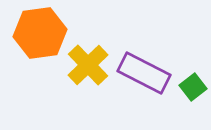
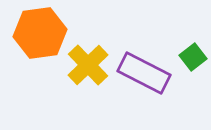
green square: moved 30 px up
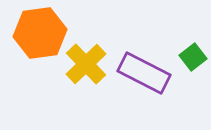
yellow cross: moved 2 px left, 1 px up
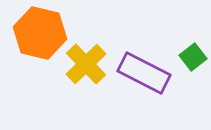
orange hexagon: rotated 21 degrees clockwise
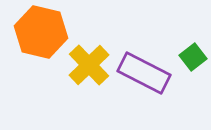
orange hexagon: moved 1 px right, 1 px up
yellow cross: moved 3 px right, 1 px down
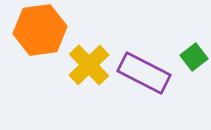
orange hexagon: moved 1 px left, 2 px up; rotated 21 degrees counterclockwise
green square: moved 1 px right
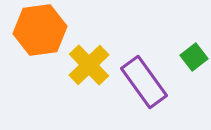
purple rectangle: moved 9 px down; rotated 27 degrees clockwise
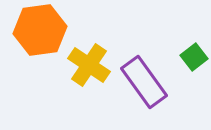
yellow cross: rotated 12 degrees counterclockwise
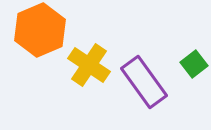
orange hexagon: rotated 15 degrees counterclockwise
green square: moved 7 px down
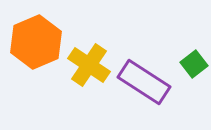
orange hexagon: moved 4 px left, 12 px down
purple rectangle: rotated 21 degrees counterclockwise
